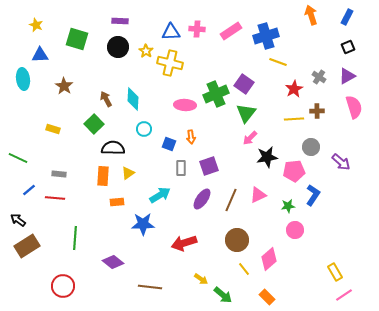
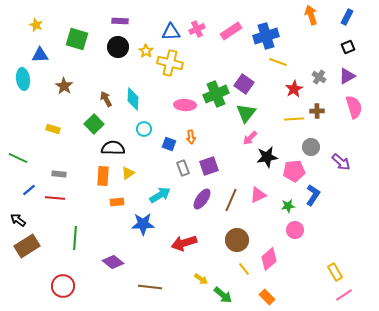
pink cross at (197, 29): rotated 28 degrees counterclockwise
gray rectangle at (181, 168): moved 2 px right; rotated 21 degrees counterclockwise
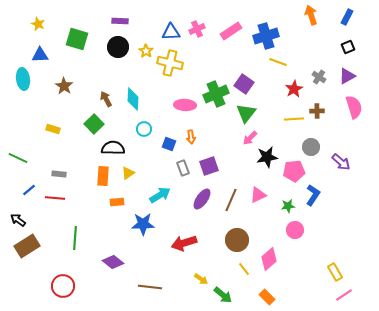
yellow star at (36, 25): moved 2 px right, 1 px up
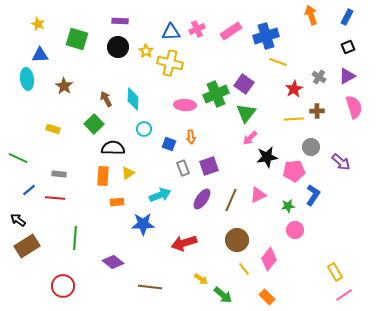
cyan ellipse at (23, 79): moved 4 px right
cyan arrow at (160, 195): rotated 10 degrees clockwise
pink diamond at (269, 259): rotated 10 degrees counterclockwise
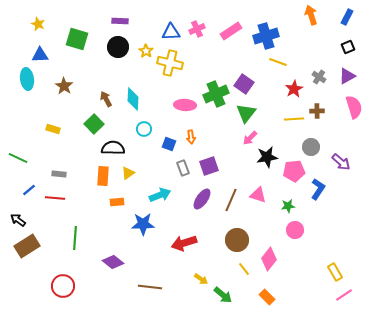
pink triangle at (258, 195): rotated 42 degrees clockwise
blue L-shape at (313, 195): moved 5 px right, 6 px up
